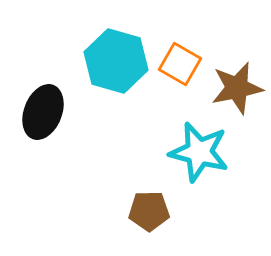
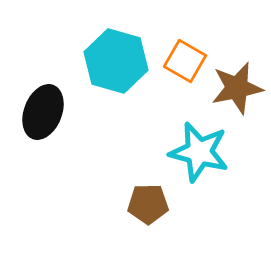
orange square: moved 5 px right, 3 px up
brown pentagon: moved 1 px left, 7 px up
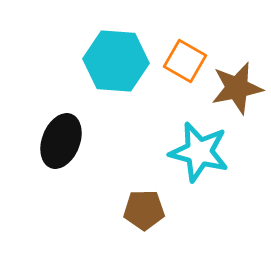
cyan hexagon: rotated 12 degrees counterclockwise
black ellipse: moved 18 px right, 29 px down
brown pentagon: moved 4 px left, 6 px down
